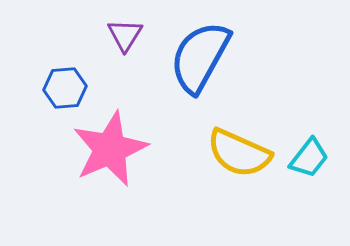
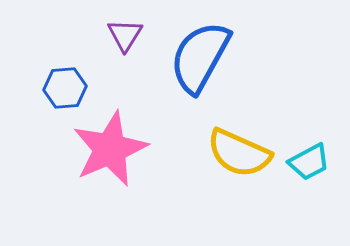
cyan trapezoid: moved 4 px down; rotated 24 degrees clockwise
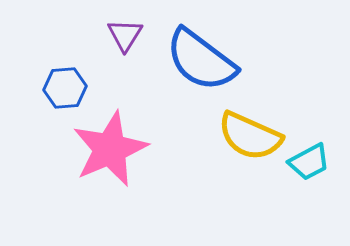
blue semicircle: moved 1 px right, 3 px down; rotated 82 degrees counterclockwise
yellow semicircle: moved 11 px right, 17 px up
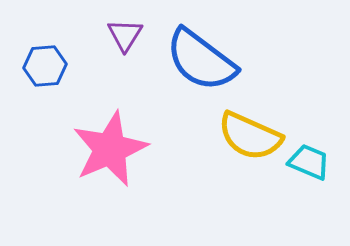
blue hexagon: moved 20 px left, 22 px up
cyan trapezoid: rotated 129 degrees counterclockwise
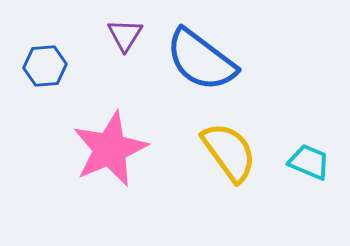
yellow semicircle: moved 21 px left, 16 px down; rotated 150 degrees counterclockwise
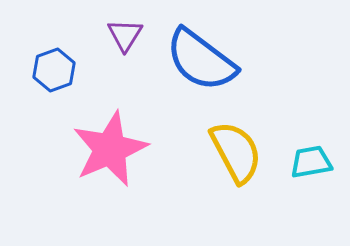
blue hexagon: moved 9 px right, 4 px down; rotated 15 degrees counterclockwise
yellow semicircle: moved 7 px right; rotated 8 degrees clockwise
cyan trapezoid: moved 2 px right; rotated 33 degrees counterclockwise
